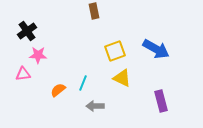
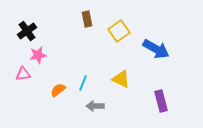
brown rectangle: moved 7 px left, 8 px down
yellow square: moved 4 px right, 20 px up; rotated 15 degrees counterclockwise
pink star: rotated 12 degrees counterclockwise
yellow triangle: moved 1 px left, 1 px down
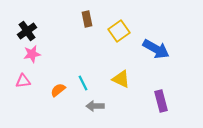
pink star: moved 6 px left, 1 px up
pink triangle: moved 7 px down
cyan line: rotated 49 degrees counterclockwise
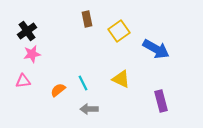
gray arrow: moved 6 px left, 3 px down
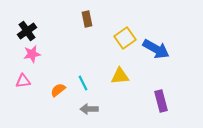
yellow square: moved 6 px right, 7 px down
yellow triangle: moved 1 px left, 3 px up; rotated 30 degrees counterclockwise
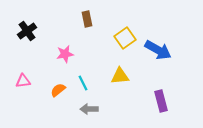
blue arrow: moved 2 px right, 1 px down
pink star: moved 33 px right
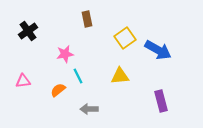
black cross: moved 1 px right
cyan line: moved 5 px left, 7 px up
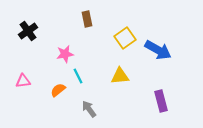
gray arrow: rotated 54 degrees clockwise
